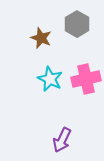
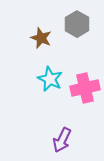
pink cross: moved 1 px left, 9 px down
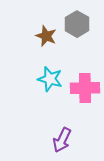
brown star: moved 5 px right, 2 px up
cyan star: rotated 10 degrees counterclockwise
pink cross: rotated 12 degrees clockwise
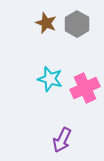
brown star: moved 13 px up
pink cross: rotated 24 degrees counterclockwise
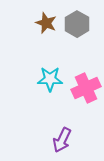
cyan star: rotated 15 degrees counterclockwise
pink cross: moved 1 px right
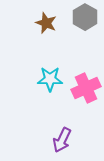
gray hexagon: moved 8 px right, 7 px up
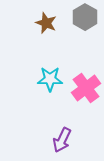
pink cross: rotated 12 degrees counterclockwise
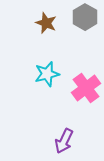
cyan star: moved 3 px left, 5 px up; rotated 15 degrees counterclockwise
purple arrow: moved 2 px right, 1 px down
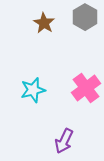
brown star: moved 2 px left; rotated 10 degrees clockwise
cyan star: moved 14 px left, 16 px down
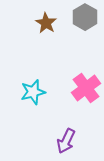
brown star: moved 2 px right
cyan star: moved 2 px down
purple arrow: moved 2 px right
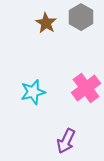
gray hexagon: moved 4 px left
